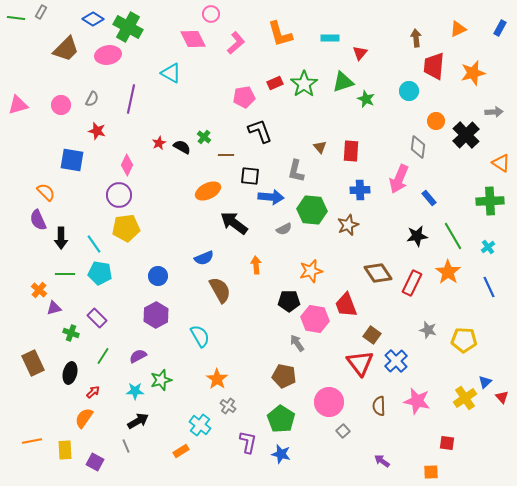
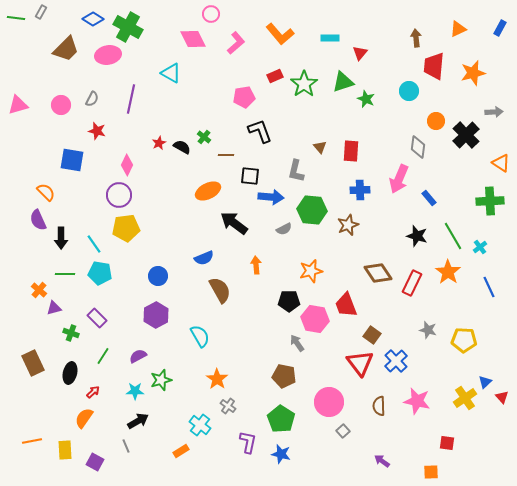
orange L-shape at (280, 34): rotated 24 degrees counterclockwise
red rectangle at (275, 83): moved 7 px up
black star at (417, 236): rotated 25 degrees clockwise
cyan cross at (488, 247): moved 8 px left
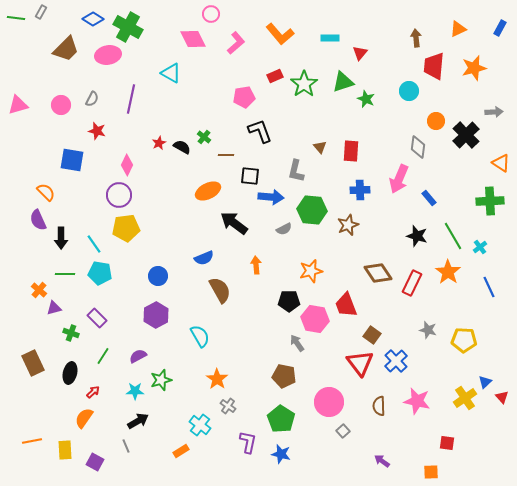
orange star at (473, 73): moved 1 px right, 5 px up
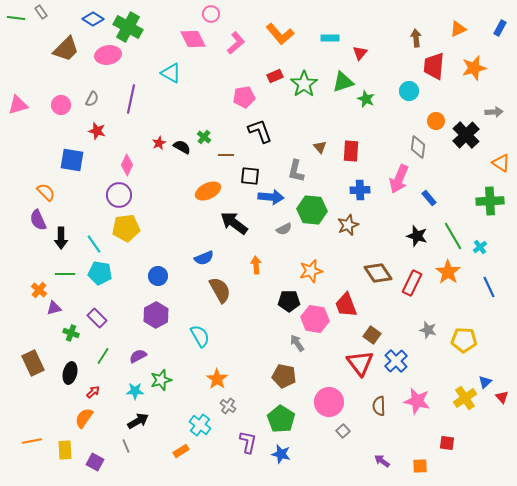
gray rectangle at (41, 12): rotated 64 degrees counterclockwise
orange square at (431, 472): moved 11 px left, 6 px up
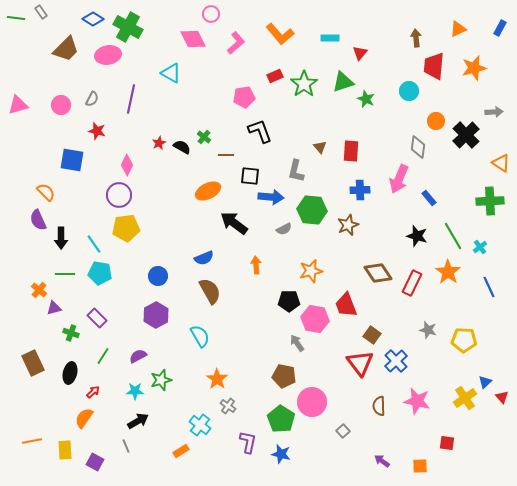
brown semicircle at (220, 290): moved 10 px left, 1 px down
pink circle at (329, 402): moved 17 px left
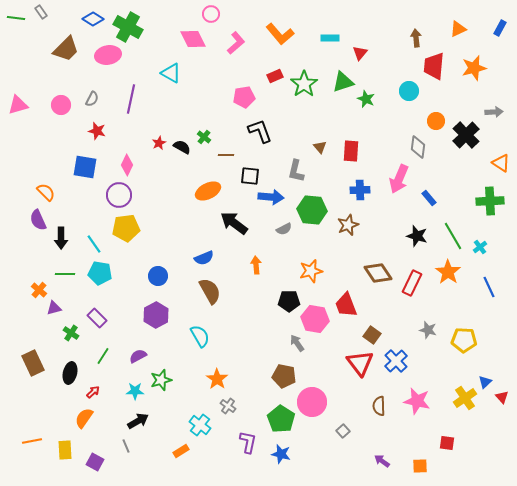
blue square at (72, 160): moved 13 px right, 7 px down
green cross at (71, 333): rotated 14 degrees clockwise
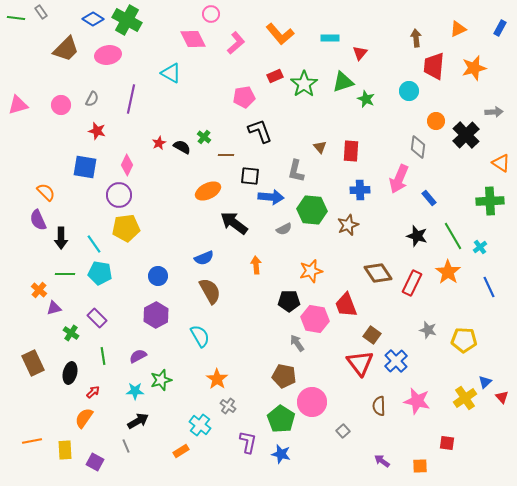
green cross at (128, 27): moved 1 px left, 7 px up
green line at (103, 356): rotated 42 degrees counterclockwise
